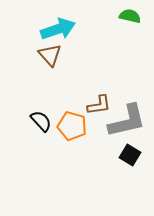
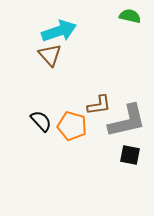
cyan arrow: moved 1 px right, 2 px down
black square: rotated 20 degrees counterclockwise
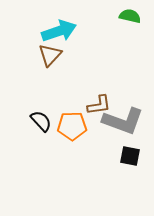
brown triangle: rotated 25 degrees clockwise
gray L-shape: moved 4 px left; rotated 33 degrees clockwise
orange pentagon: rotated 16 degrees counterclockwise
black square: moved 1 px down
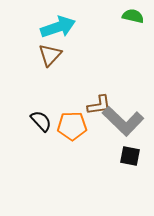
green semicircle: moved 3 px right
cyan arrow: moved 1 px left, 4 px up
gray L-shape: rotated 24 degrees clockwise
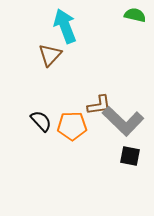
green semicircle: moved 2 px right, 1 px up
cyan arrow: moved 7 px right, 1 px up; rotated 92 degrees counterclockwise
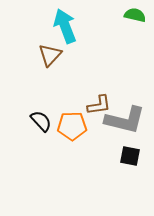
gray L-shape: moved 2 px right, 1 px up; rotated 30 degrees counterclockwise
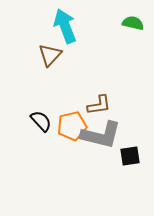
green semicircle: moved 2 px left, 8 px down
gray L-shape: moved 24 px left, 15 px down
orange pentagon: rotated 12 degrees counterclockwise
black square: rotated 20 degrees counterclockwise
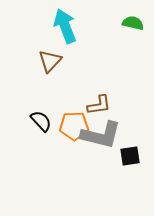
brown triangle: moved 6 px down
orange pentagon: moved 2 px right; rotated 12 degrees clockwise
